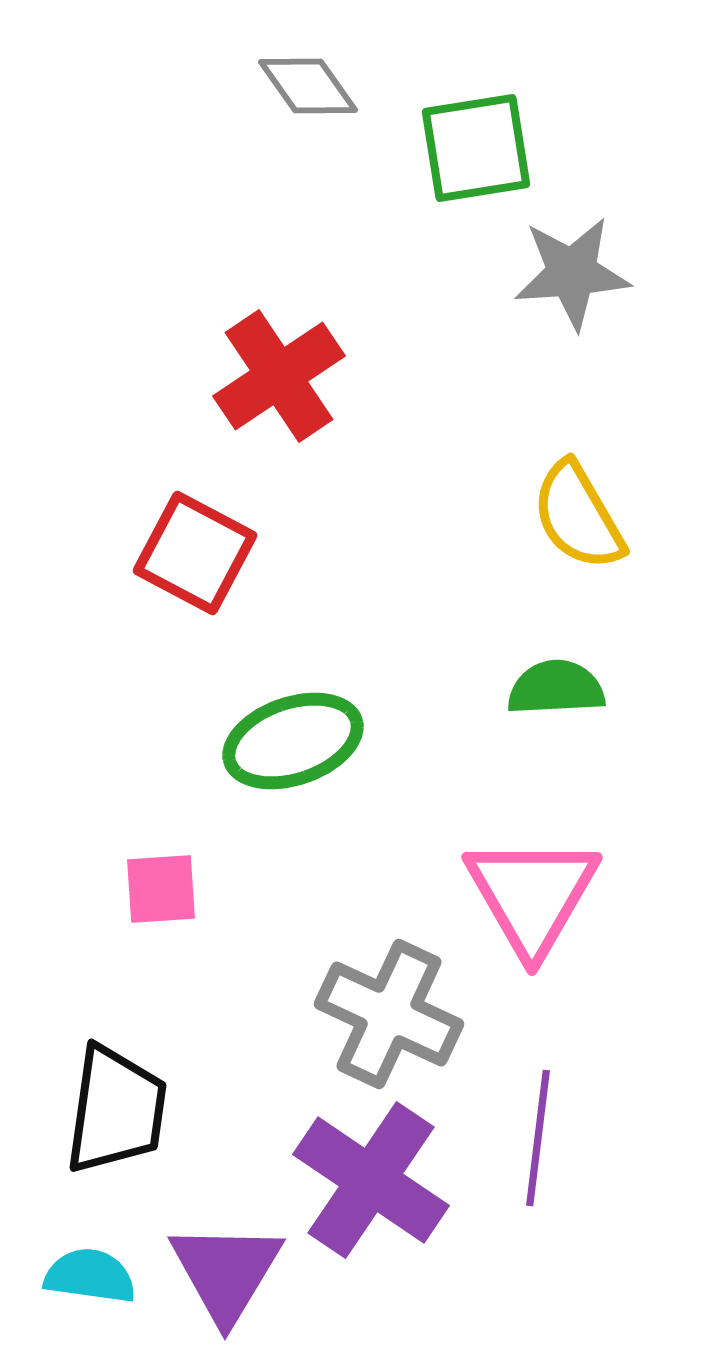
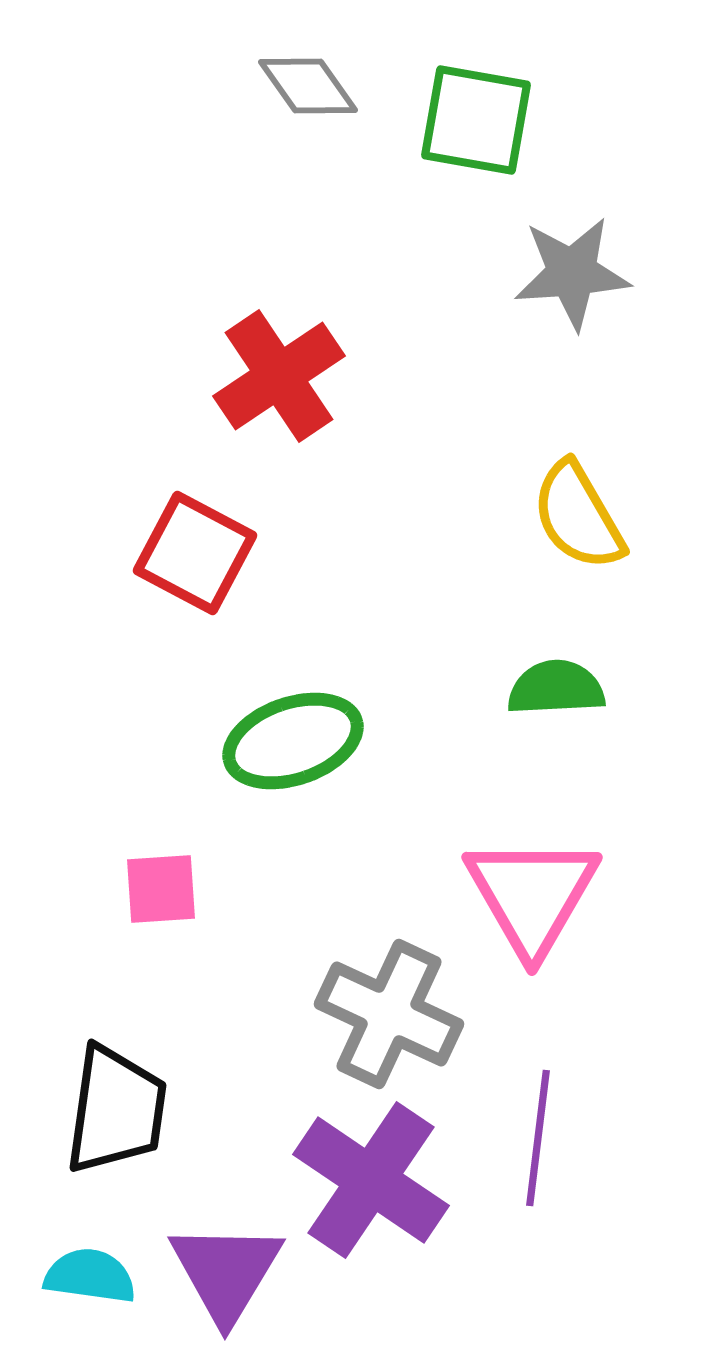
green square: moved 28 px up; rotated 19 degrees clockwise
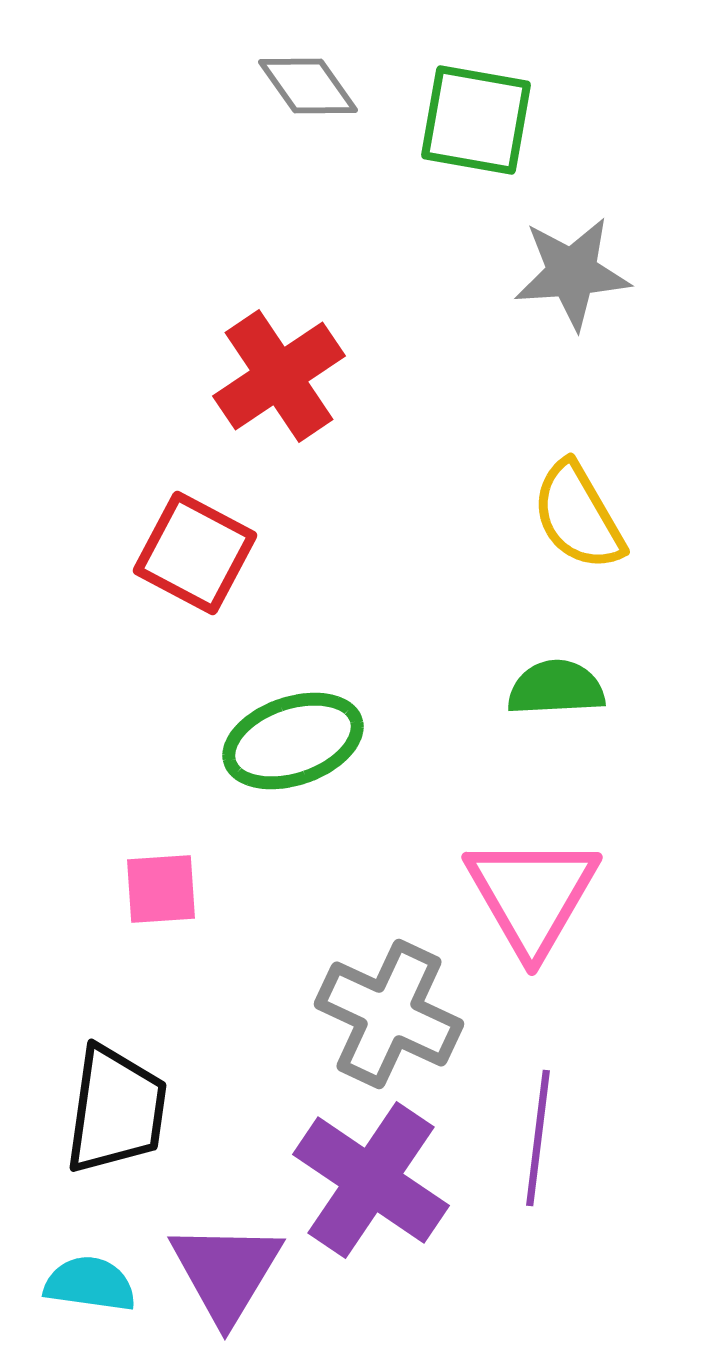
cyan semicircle: moved 8 px down
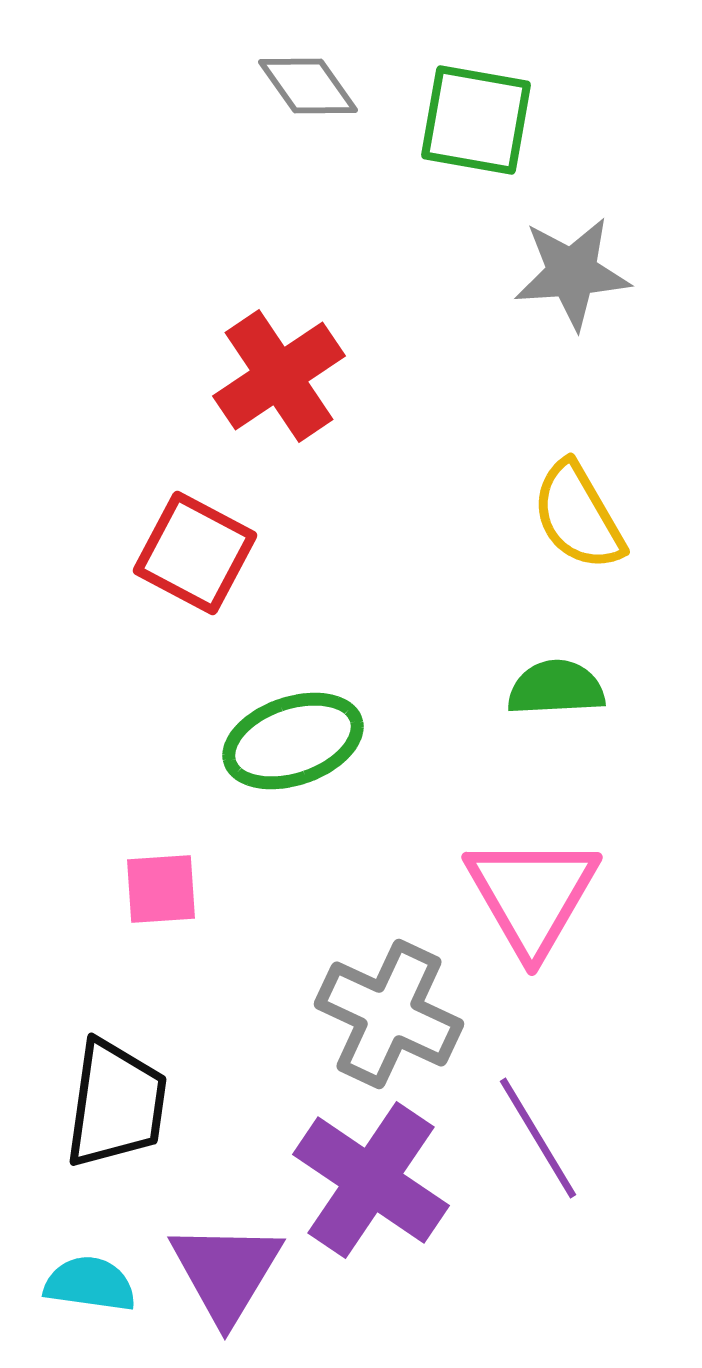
black trapezoid: moved 6 px up
purple line: rotated 38 degrees counterclockwise
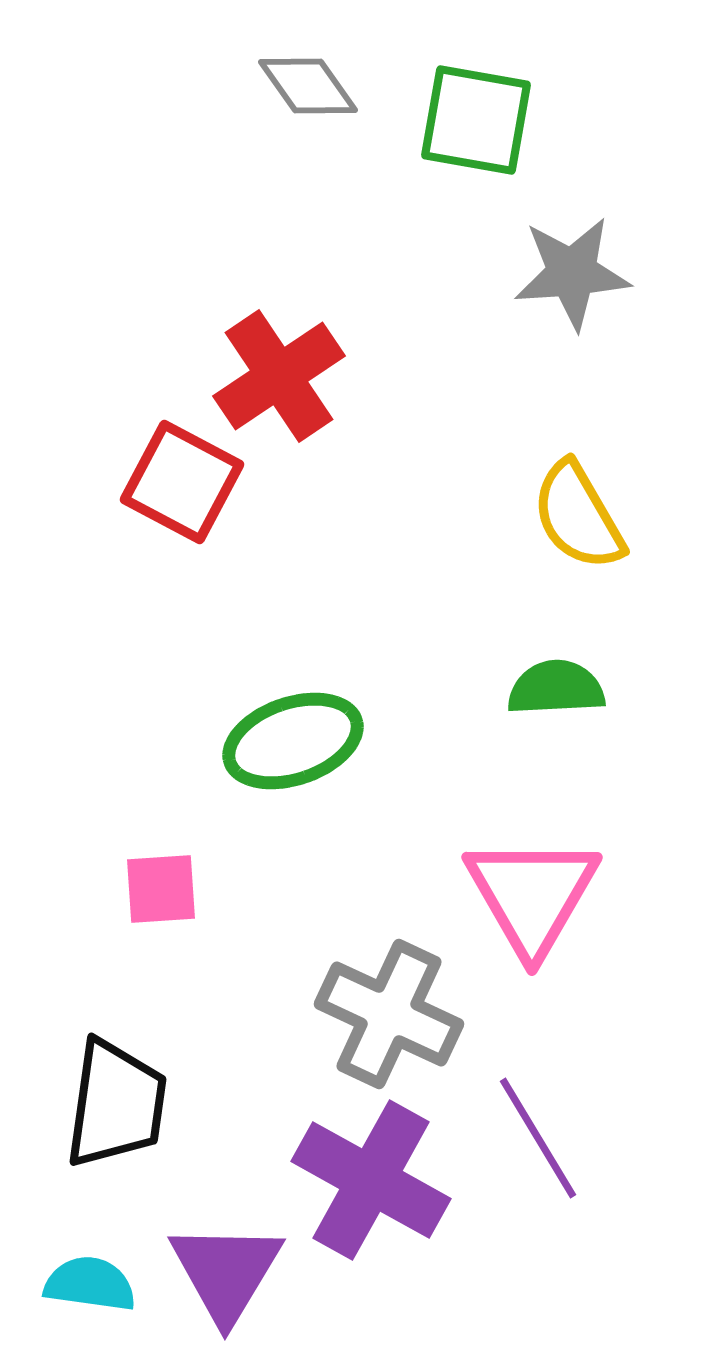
red square: moved 13 px left, 71 px up
purple cross: rotated 5 degrees counterclockwise
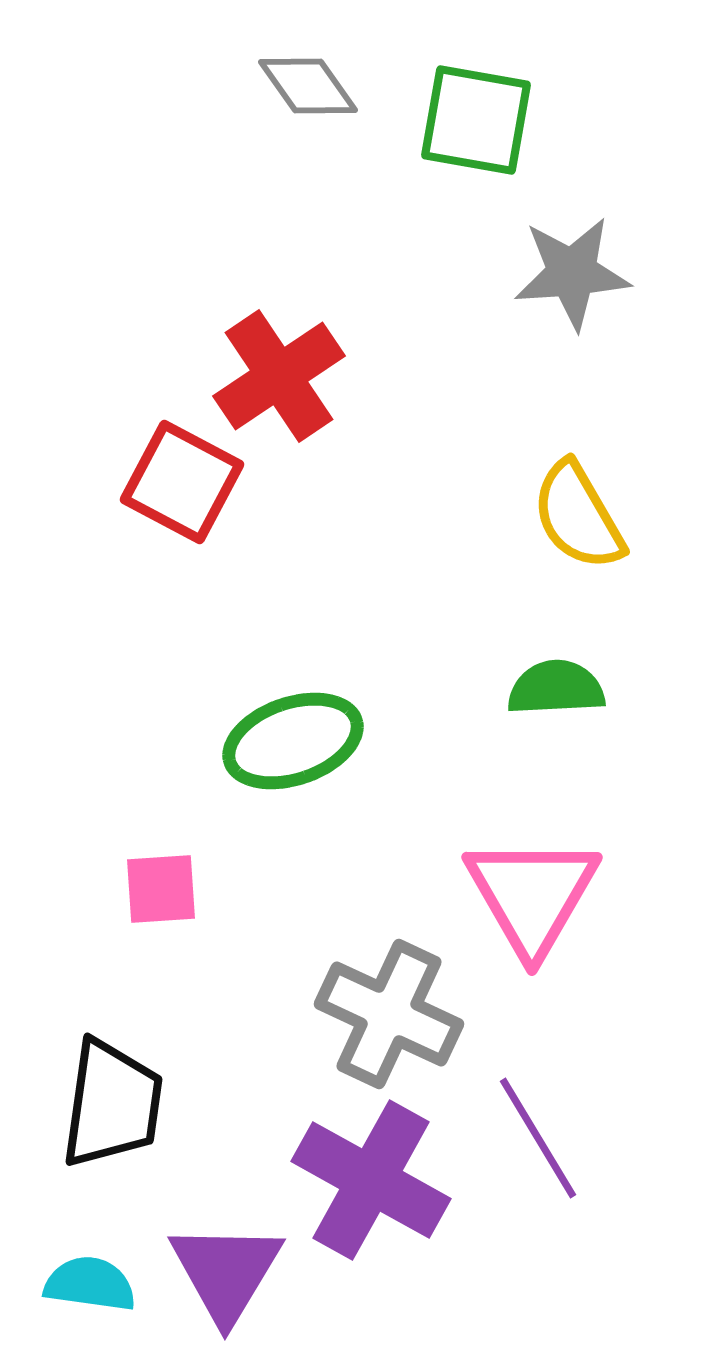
black trapezoid: moved 4 px left
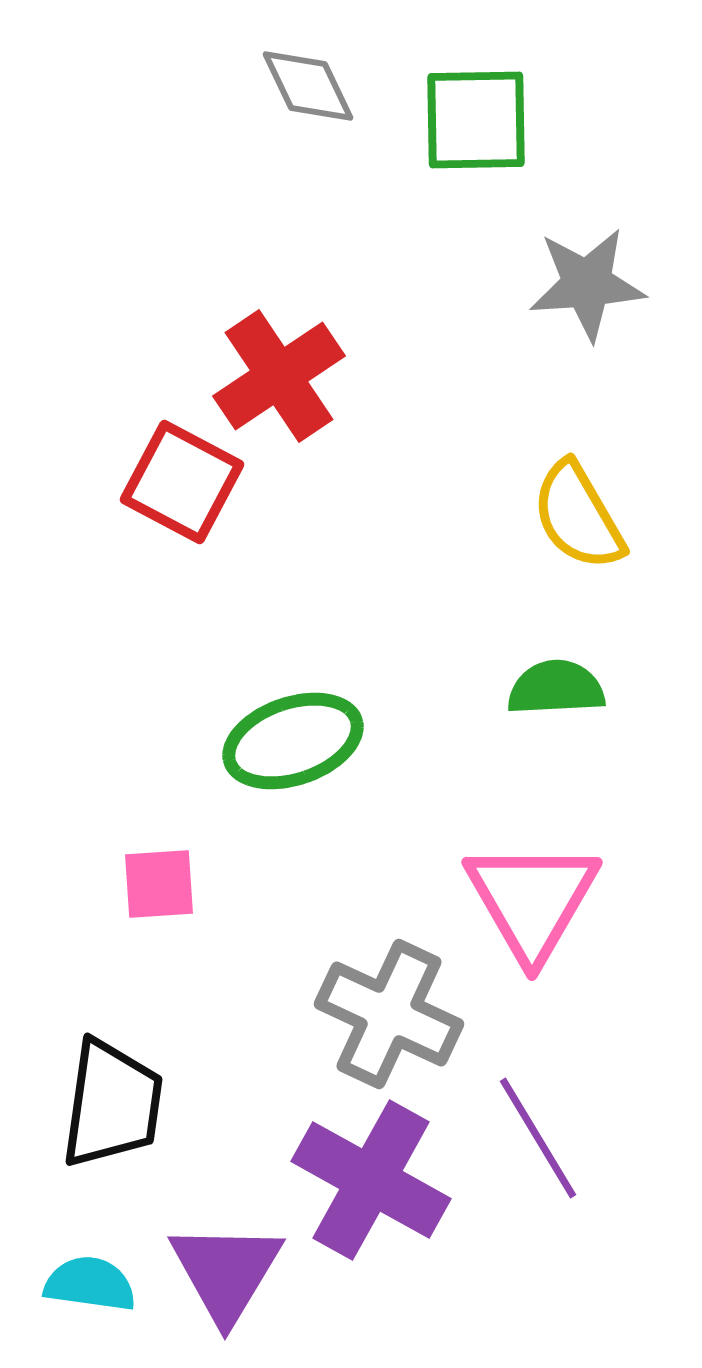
gray diamond: rotated 10 degrees clockwise
green square: rotated 11 degrees counterclockwise
gray star: moved 15 px right, 11 px down
pink square: moved 2 px left, 5 px up
pink triangle: moved 5 px down
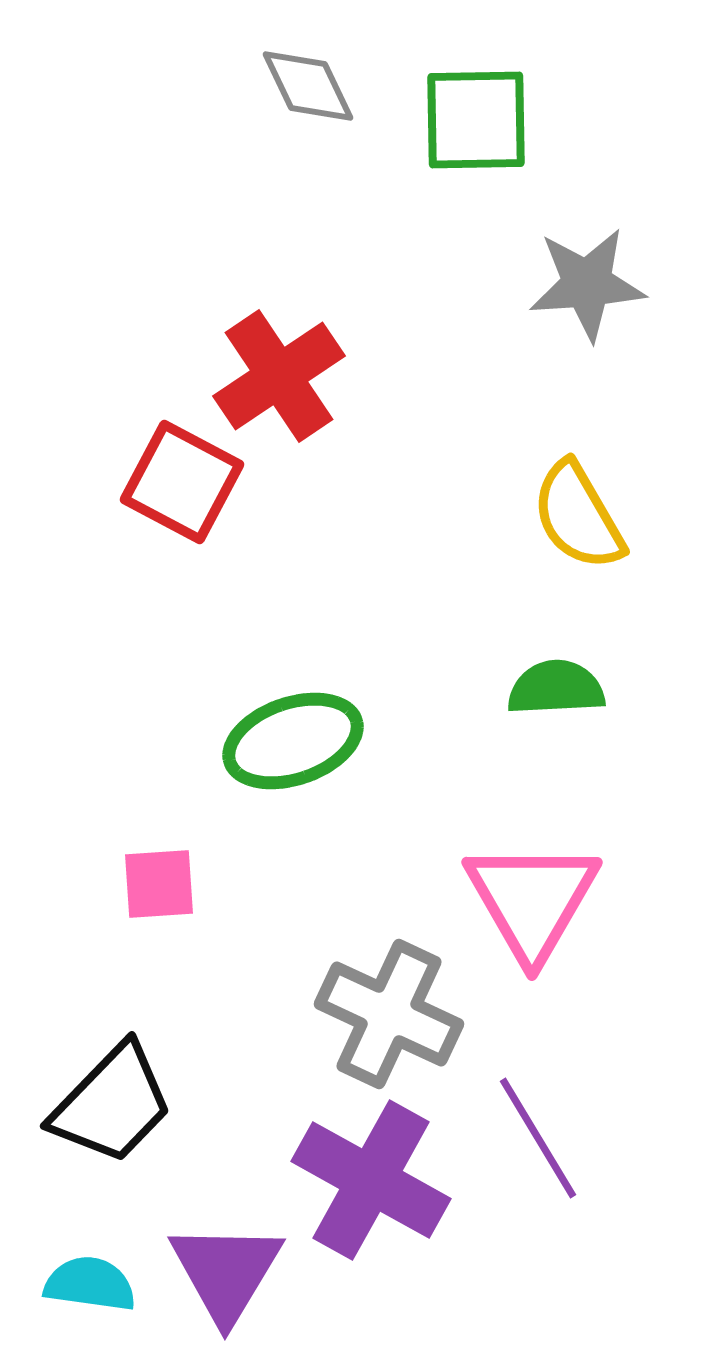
black trapezoid: rotated 36 degrees clockwise
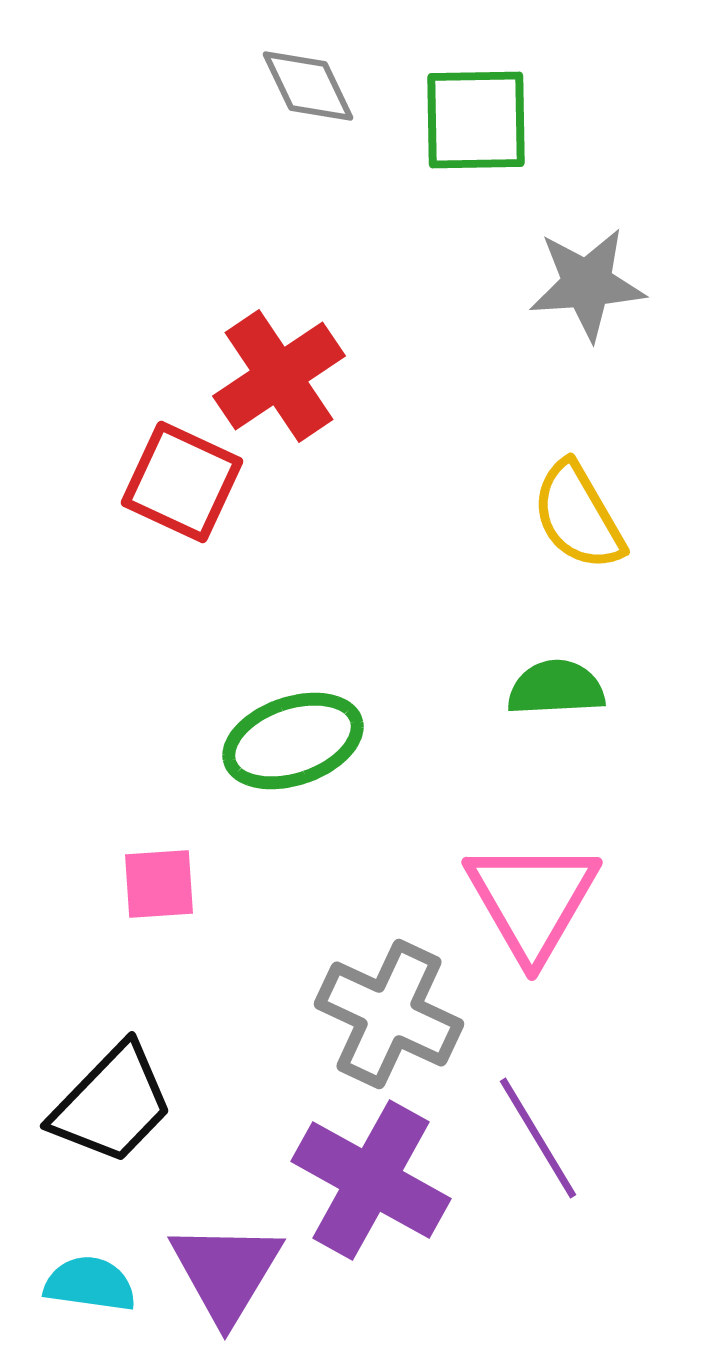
red square: rotated 3 degrees counterclockwise
